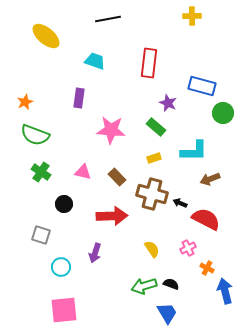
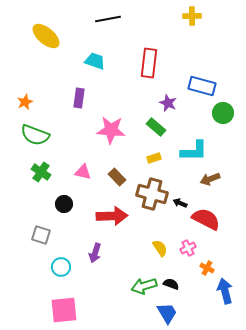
yellow semicircle: moved 8 px right, 1 px up
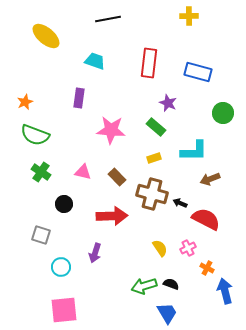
yellow cross: moved 3 px left
blue rectangle: moved 4 px left, 14 px up
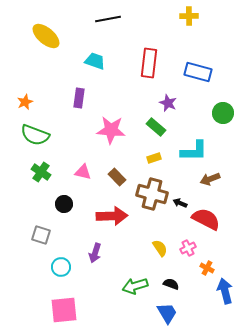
green arrow: moved 9 px left
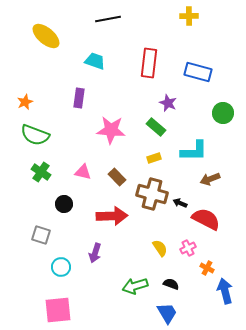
pink square: moved 6 px left
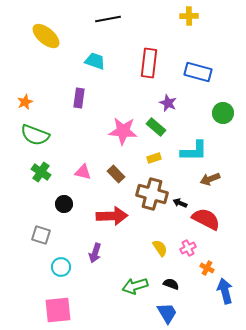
pink star: moved 12 px right, 1 px down
brown rectangle: moved 1 px left, 3 px up
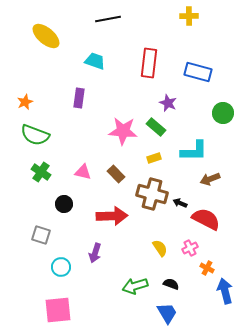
pink cross: moved 2 px right
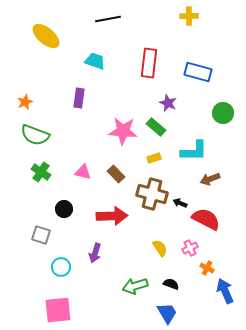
black circle: moved 5 px down
blue arrow: rotated 10 degrees counterclockwise
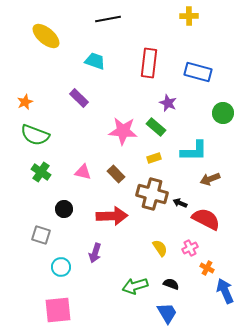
purple rectangle: rotated 54 degrees counterclockwise
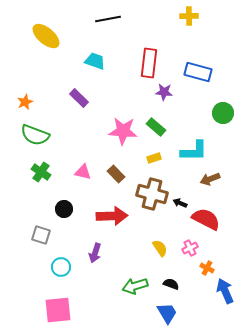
purple star: moved 4 px left, 11 px up; rotated 18 degrees counterclockwise
